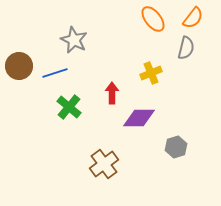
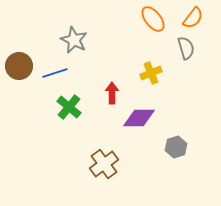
gray semicircle: rotated 30 degrees counterclockwise
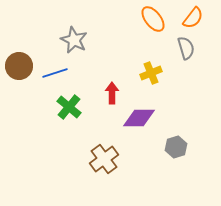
brown cross: moved 5 px up
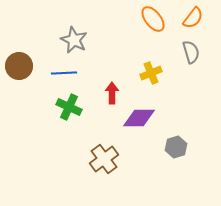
gray semicircle: moved 5 px right, 4 px down
blue line: moved 9 px right; rotated 15 degrees clockwise
green cross: rotated 15 degrees counterclockwise
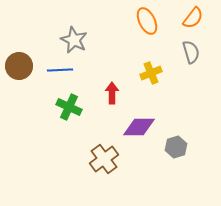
orange ellipse: moved 6 px left, 2 px down; rotated 12 degrees clockwise
blue line: moved 4 px left, 3 px up
purple diamond: moved 9 px down
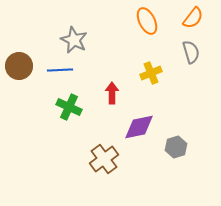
purple diamond: rotated 12 degrees counterclockwise
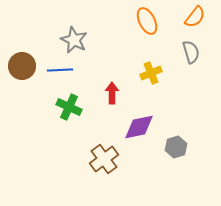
orange semicircle: moved 2 px right, 1 px up
brown circle: moved 3 px right
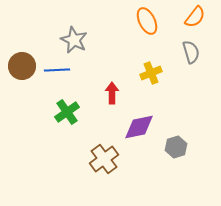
blue line: moved 3 px left
green cross: moved 2 px left, 5 px down; rotated 30 degrees clockwise
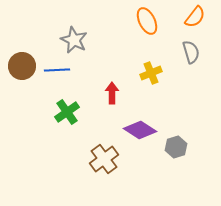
purple diamond: moved 1 px right, 3 px down; rotated 44 degrees clockwise
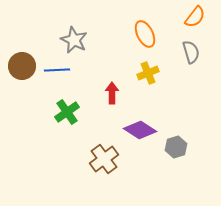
orange ellipse: moved 2 px left, 13 px down
yellow cross: moved 3 px left
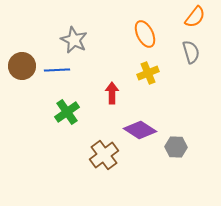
gray hexagon: rotated 20 degrees clockwise
brown cross: moved 4 px up
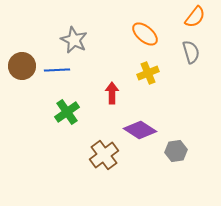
orange ellipse: rotated 24 degrees counterclockwise
gray hexagon: moved 4 px down; rotated 10 degrees counterclockwise
